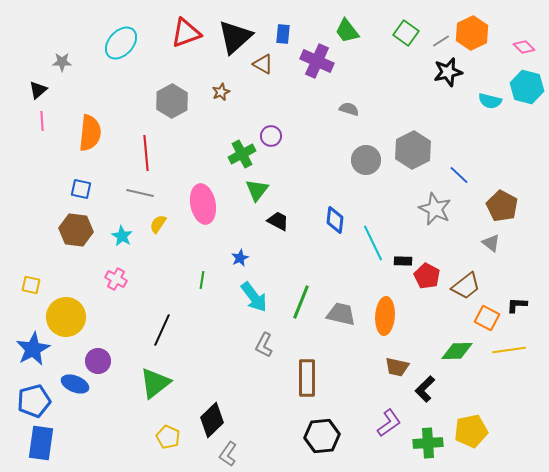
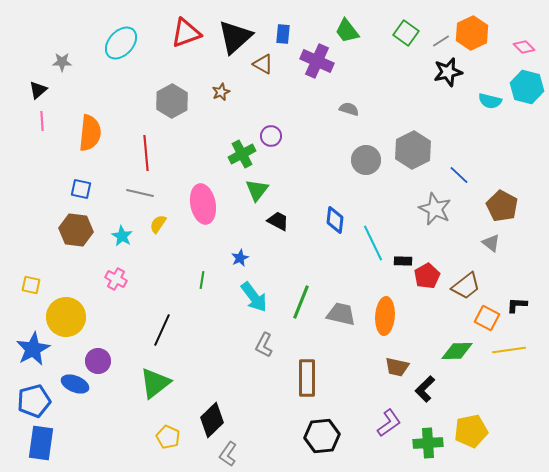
red pentagon at (427, 276): rotated 15 degrees clockwise
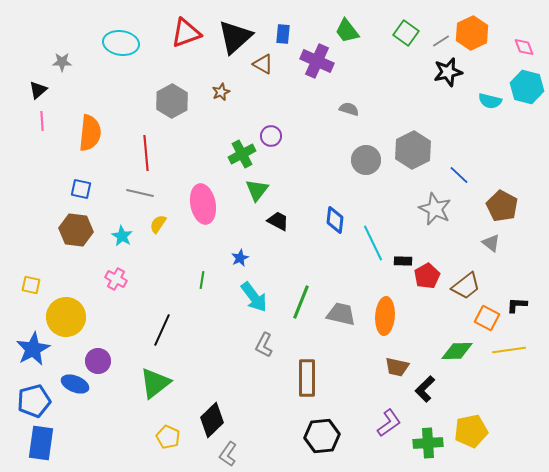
cyan ellipse at (121, 43): rotated 56 degrees clockwise
pink diamond at (524, 47): rotated 25 degrees clockwise
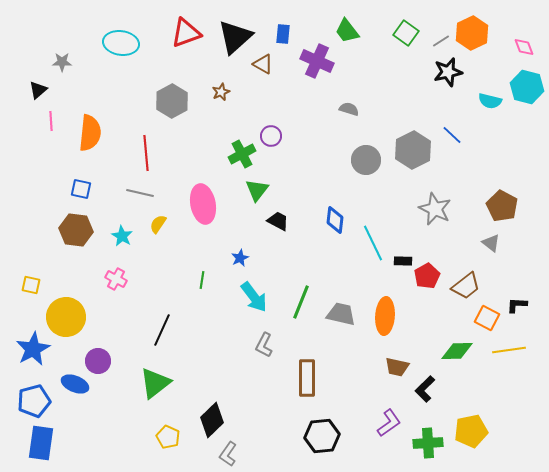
pink line at (42, 121): moved 9 px right
blue line at (459, 175): moved 7 px left, 40 px up
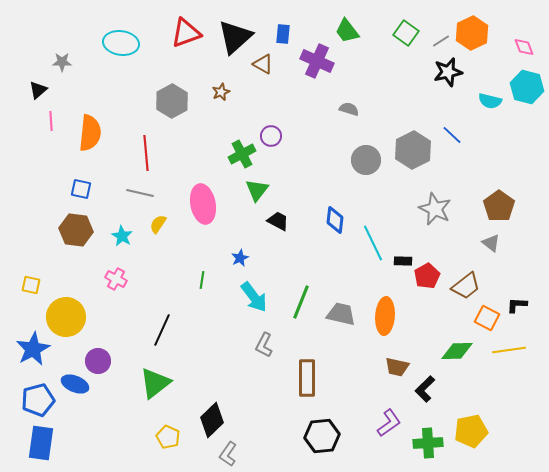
brown pentagon at (502, 206): moved 3 px left; rotated 8 degrees clockwise
blue pentagon at (34, 401): moved 4 px right, 1 px up
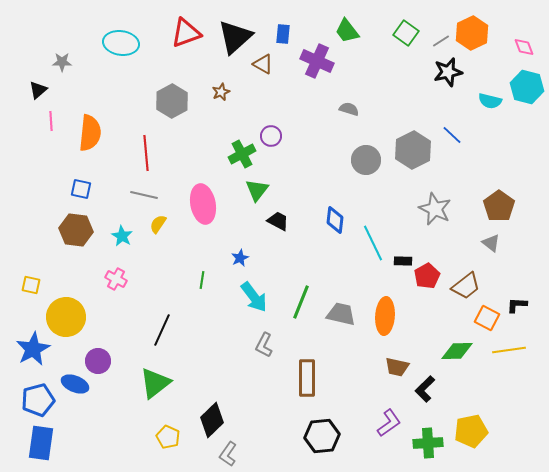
gray line at (140, 193): moved 4 px right, 2 px down
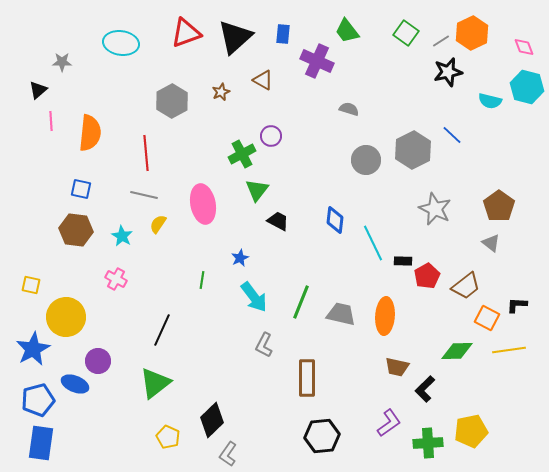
brown triangle at (263, 64): moved 16 px down
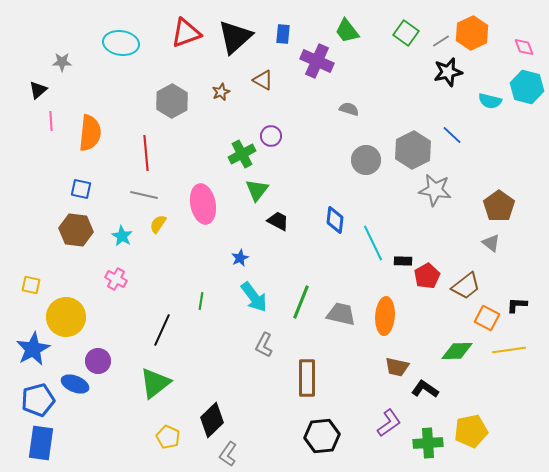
gray star at (435, 209): moved 19 px up; rotated 16 degrees counterclockwise
green line at (202, 280): moved 1 px left, 21 px down
black L-shape at (425, 389): rotated 80 degrees clockwise
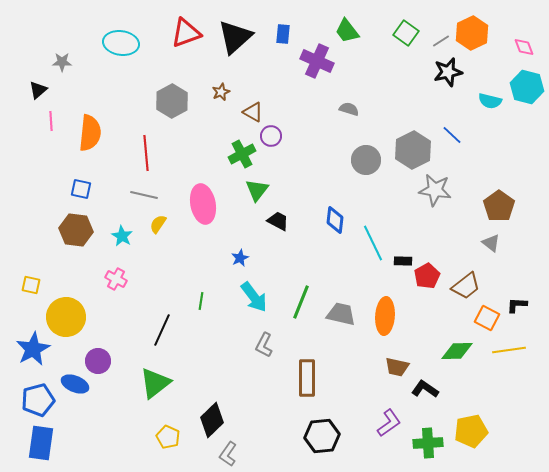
brown triangle at (263, 80): moved 10 px left, 32 px down
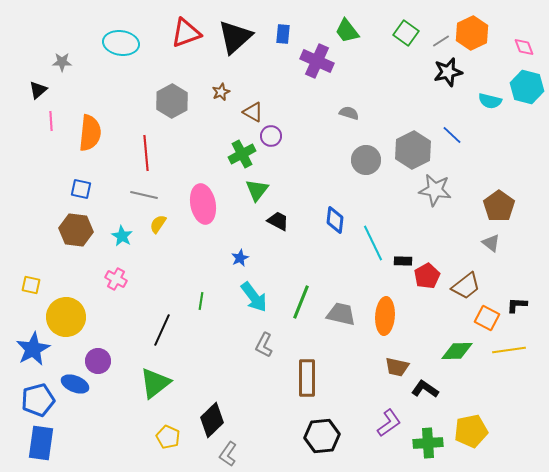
gray semicircle at (349, 109): moved 4 px down
